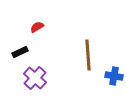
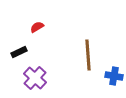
black rectangle: moved 1 px left
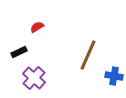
brown line: rotated 28 degrees clockwise
purple cross: moved 1 px left
